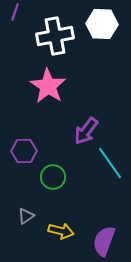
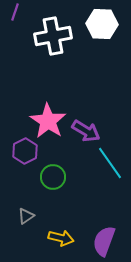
white cross: moved 2 px left
pink star: moved 35 px down
purple arrow: rotated 96 degrees counterclockwise
purple hexagon: moved 1 px right; rotated 25 degrees counterclockwise
yellow arrow: moved 7 px down
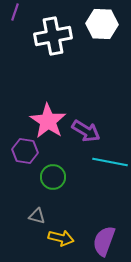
purple hexagon: rotated 25 degrees counterclockwise
cyan line: moved 1 px up; rotated 44 degrees counterclockwise
gray triangle: moved 11 px right; rotated 48 degrees clockwise
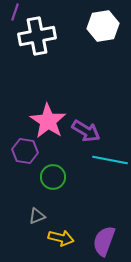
white hexagon: moved 1 px right, 2 px down; rotated 12 degrees counterclockwise
white cross: moved 16 px left
cyan line: moved 2 px up
gray triangle: rotated 36 degrees counterclockwise
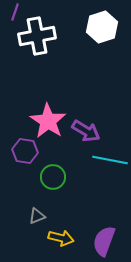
white hexagon: moved 1 px left, 1 px down; rotated 8 degrees counterclockwise
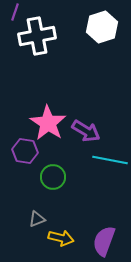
pink star: moved 2 px down
gray triangle: moved 3 px down
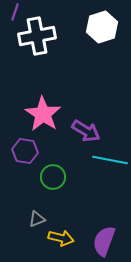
pink star: moved 5 px left, 9 px up
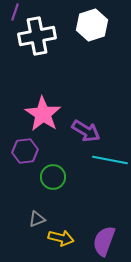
white hexagon: moved 10 px left, 2 px up
purple hexagon: rotated 15 degrees counterclockwise
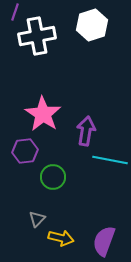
purple arrow: rotated 112 degrees counterclockwise
gray triangle: rotated 24 degrees counterclockwise
